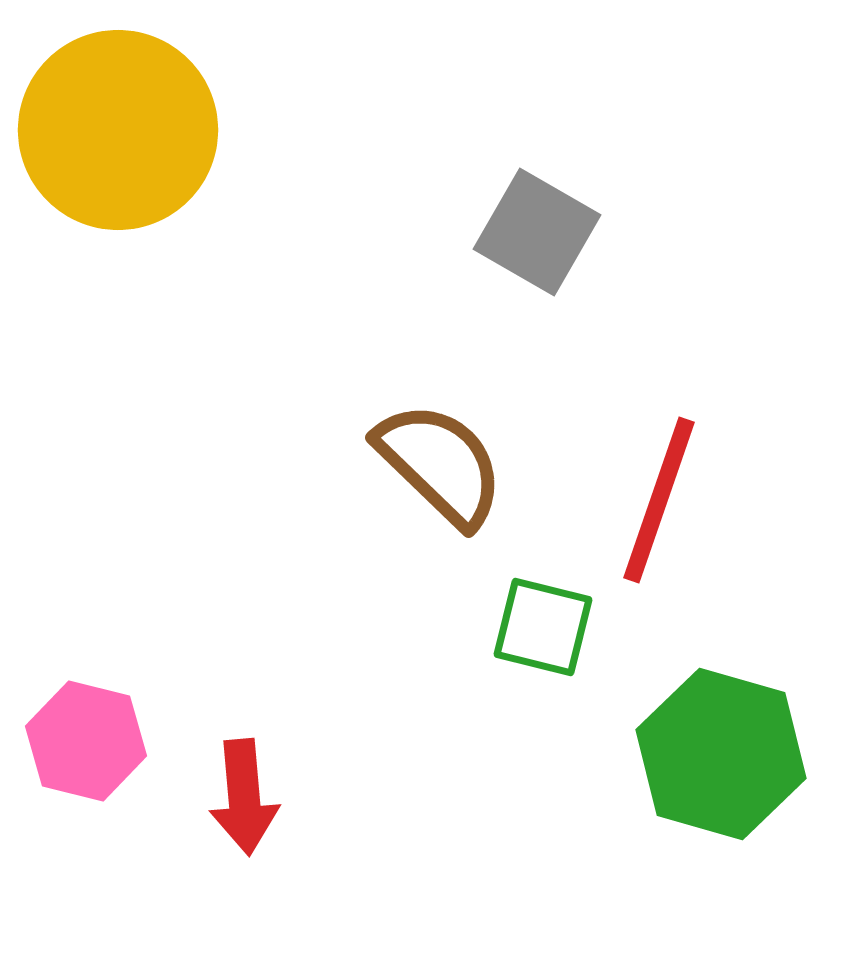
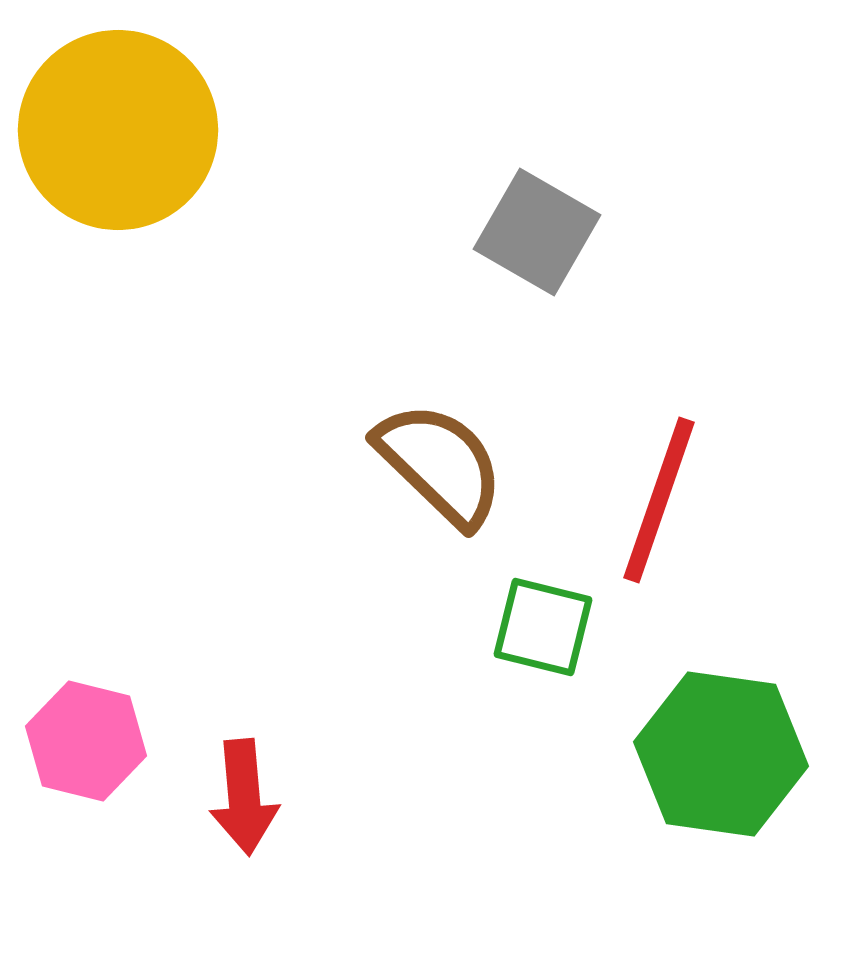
green hexagon: rotated 8 degrees counterclockwise
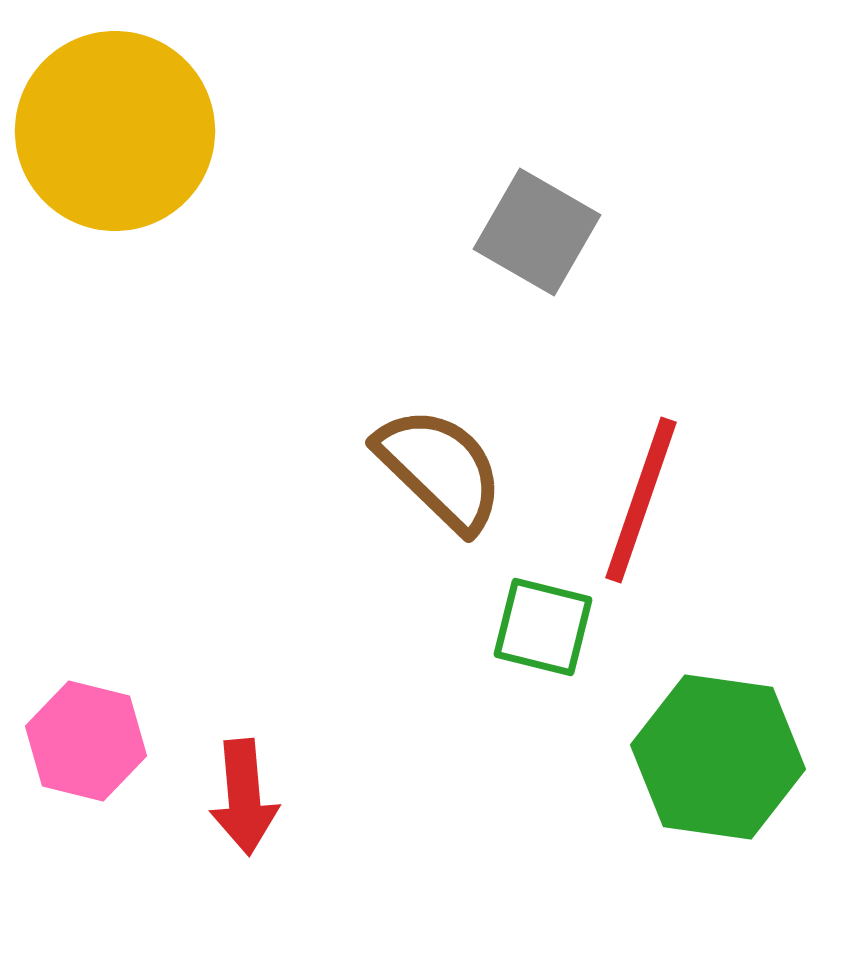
yellow circle: moved 3 px left, 1 px down
brown semicircle: moved 5 px down
red line: moved 18 px left
green hexagon: moved 3 px left, 3 px down
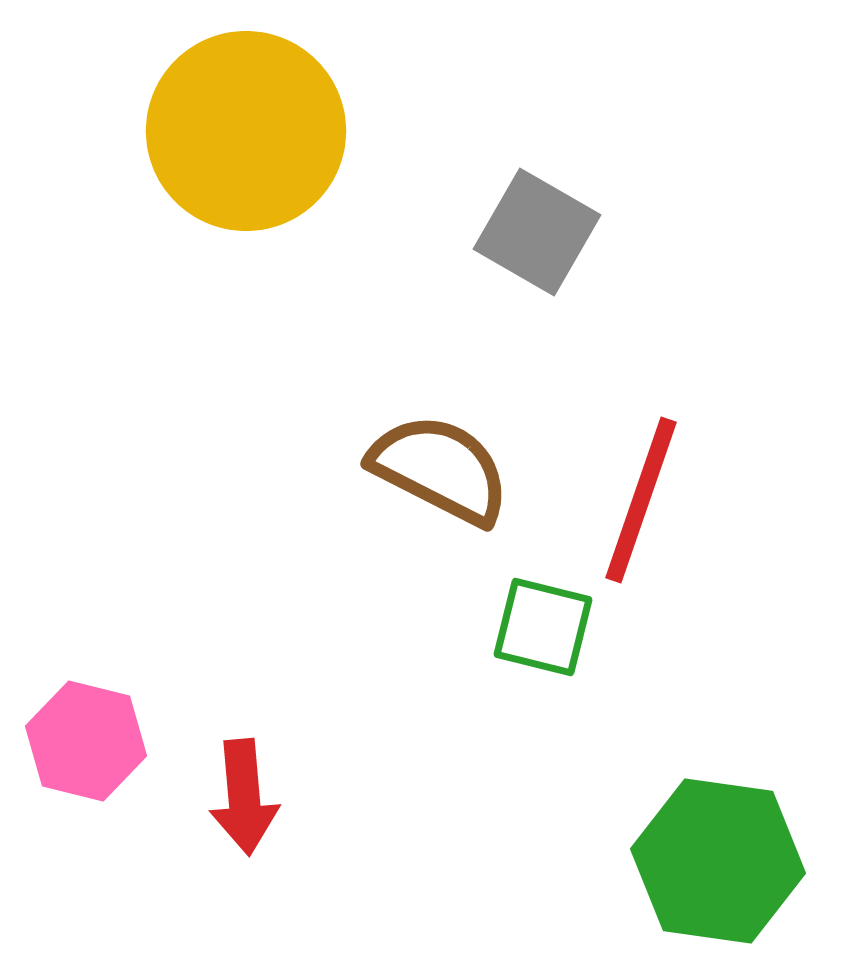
yellow circle: moved 131 px right
brown semicircle: rotated 17 degrees counterclockwise
green hexagon: moved 104 px down
